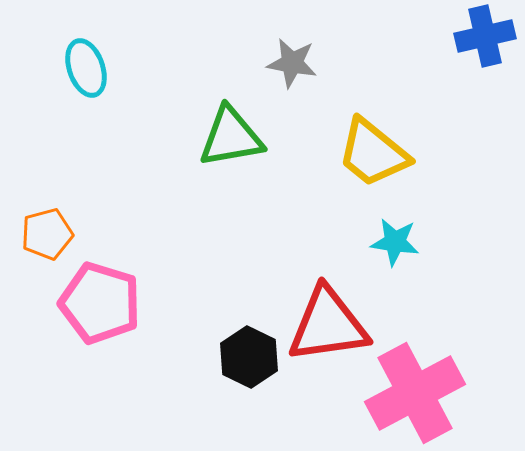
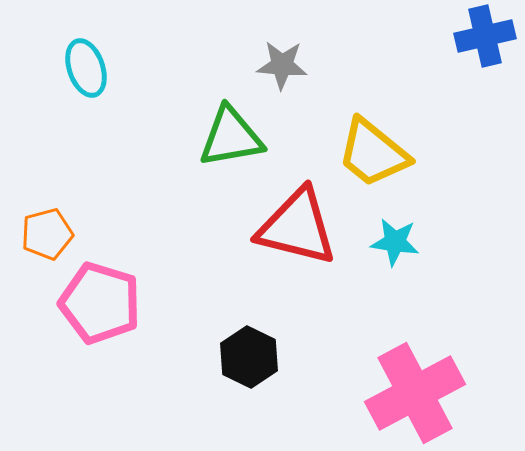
gray star: moved 10 px left, 2 px down; rotated 6 degrees counterclockwise
red triangle: moved 31 px left, 98 px up; rotated 22 degrees clockwise
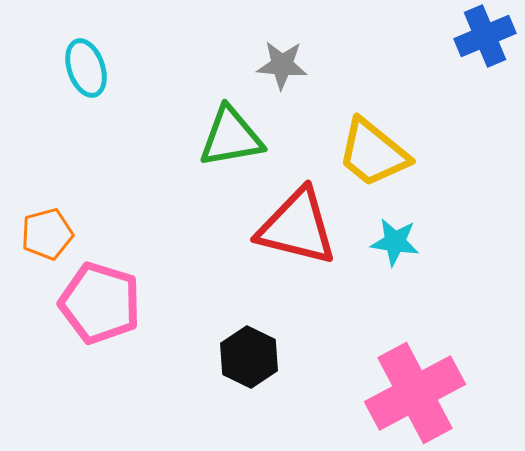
blue cross: rotated 10 degrees counterclockwise
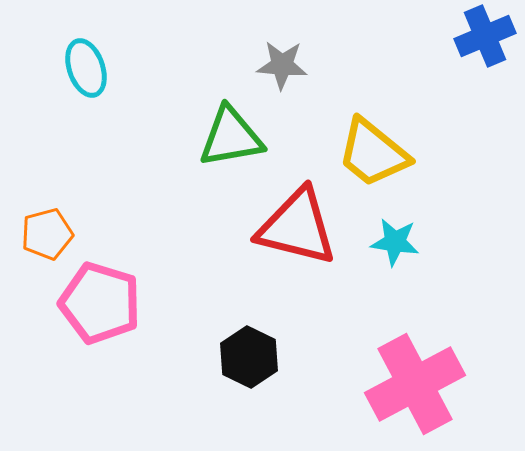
pink cross: moved 9 px up
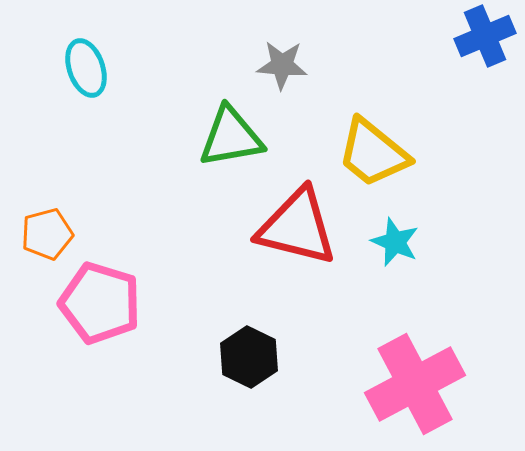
cyan star: rotated 15 degrees clockwise
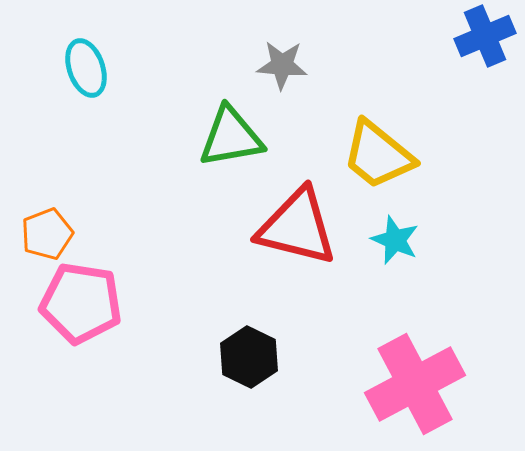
yellow trapezoid: moved 5 px right, 2 px down
orange pentagon: rotated 6 degrees counterclockwise
cyan star: moved 2 px up
pink pentagon: moved 19 px left; rotated 8 degrees counterclockwise
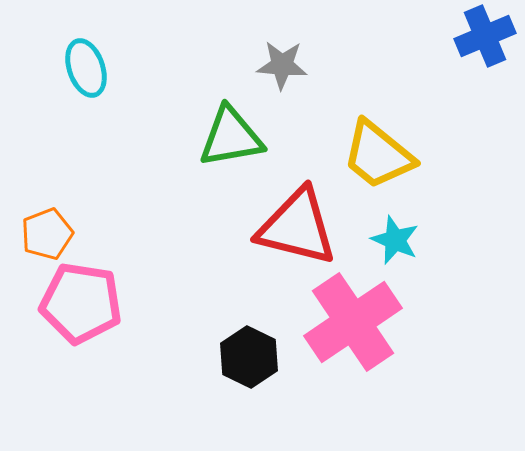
pink cross: moved 62 px left, 62 px up; rotated 6 degrees counterclockwise
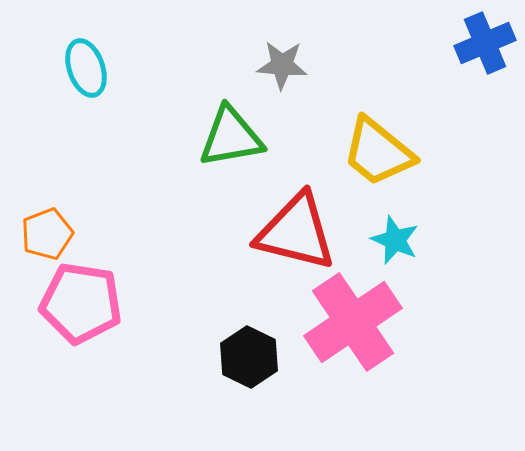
blue cross: moved 7 px down
yellow trapezoid: moved 3 px up
red triangle: moved 1 px left, 5 px down
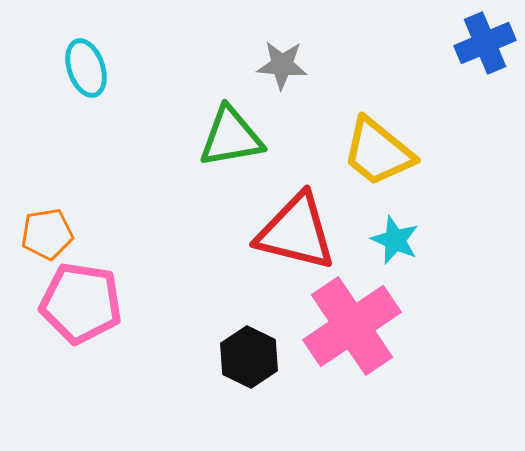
orange pentagon: rotated 12 degrees clockwise
pink cross: moved 1 px left, 4 px down
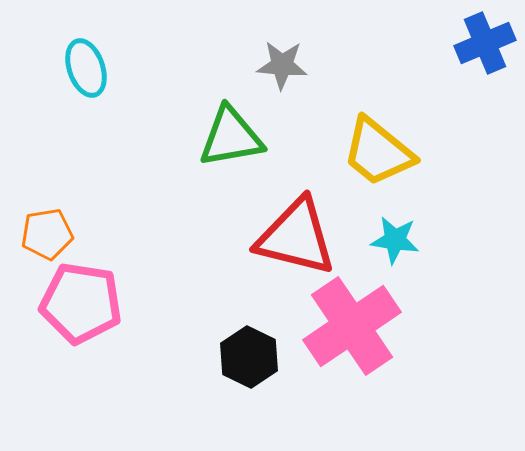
red triangle: moved 5 px down
cyan star: rotated 15 degrees counterclockwise
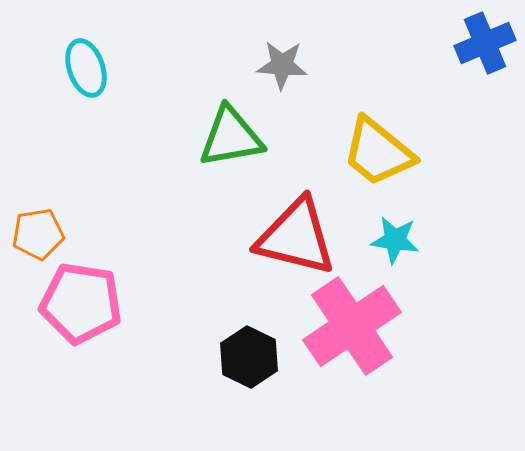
orange pentagon: moved 9 px left
